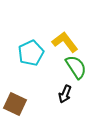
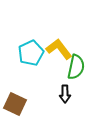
yellow L-shape: moved 6 px left, 7 px down
green semicircle: rotated 45 degrees clockwise
black arrow: rotated 24 degrees counterclockwise
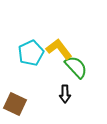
green semicircle: rotated 55 degrees counterclockwise
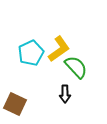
yellow L-shape: rotated 92 degrees clockwise
